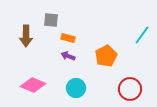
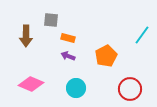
pink diamond: moved 2 px left, 1 px up
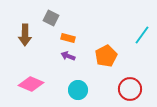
gray square: moved 2 px up; rotated 21 degrees clockwise
brown arrow: moved 1 px left, 1 px up
cyan circle: moved 2 px right, 2 px down
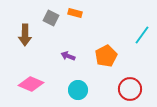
orange rectangle: moved 7 px right, 25 px up
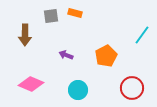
gray square: moved 2 px up; rotated 35 degrees counterclockwise
purple arrow: moved 2 px left, 1 px up
red circle: moved 2 px right, 1 px up
